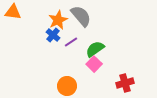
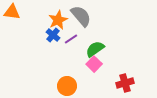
orange triangle: moved 1 px left
purple line: moved 3 px up
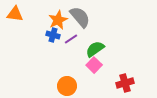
orange triangle: moved 3 px right, 2 px down
gray semicircle: moved 1 px left, 1 px down
blue cross: rotated 24 degrees counterclockwise
pink square: moved 1 px down
